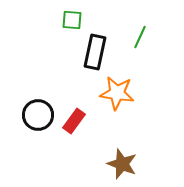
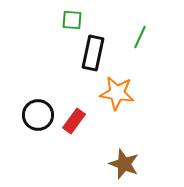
black rectangle: moved 2 px left, 1 px down
brown star: moved 2 px right
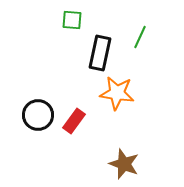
black rectangle: moved 7 px right
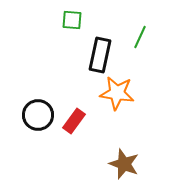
black rectangle: moved 2 px down
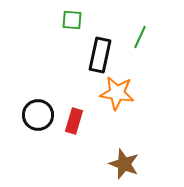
red rectangle: rotated 20 degrees counterclockwise
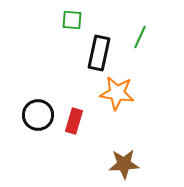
black rectangle: moved 1 px left, 2 px up
brown star: rotated 24 degrees counterclockwise
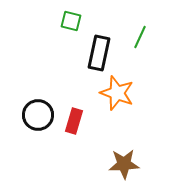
green square: moved 1 px left, 1 px down; rotated 10 degrees clockwise
orange star: rotated 12 degrees clockwise
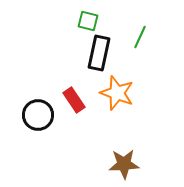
green square: moved 17 px right
red rectangle: moved 21 px up; rotated 50 degrees counterclockwise
